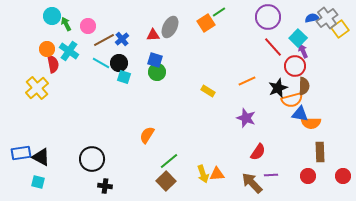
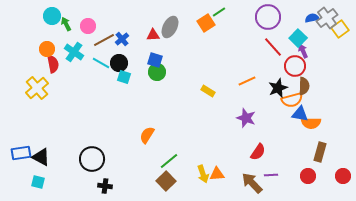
cyan cross at (69, 51): moved 5 px right, 1 px down
brown rectangle at (320, 152): rotated 18 degrees clockwise
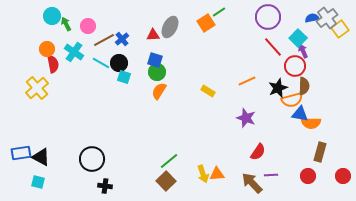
orange semicircle at (147, 135): moved 12 px right, 44 px up
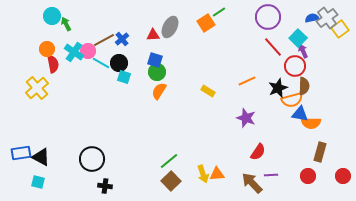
pink circle at (88, 26): moved 25 px down
brown square at (166, 181): moved 5 px right
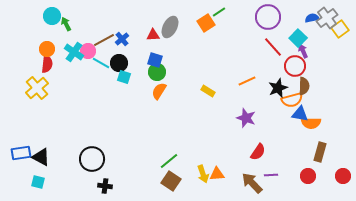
red semicircle at (53, 64): moved 6 px left; rotated 18 degrees clockwise
brown square at (171, 181): rotated 12 degrees counterclockwise
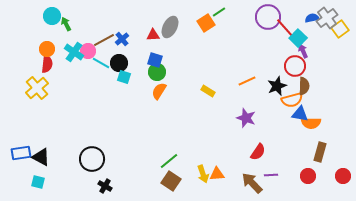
red line at (273, 47): moved 12 px right, 19 px up
black star at (278, 88): moved 1 px left, 2 px up
black cross at (105, 186): rotated 24 degrees clockwise
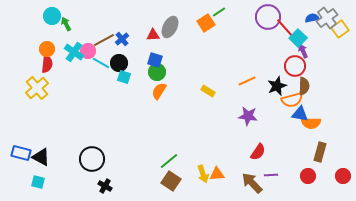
purple star at (246, 118): moved 2 px right, 2 px up; rotated 12 degrees counterclockwise
blue rectangle at (21, 153): rotated 24 degrees clockwise
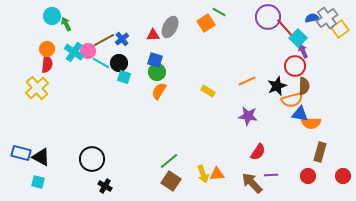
green line at (219, 12): rotated 64 degrees clockwise
